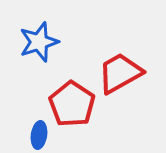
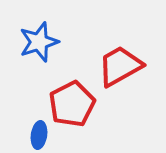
red trapezoid: moved 7 px up
red pentagon: rotated 12 degrees clockwise
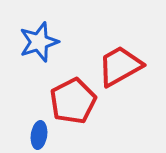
red pentagon: moved 1 px right, 3 px up
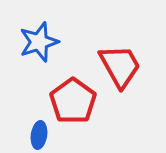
red trapezoid: rotated 90 degrees clockwise
red pentagon: rotated 9 degrees counterclockwise
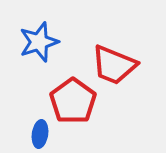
red trapezoid: moved 6 px left, 1 px up; rotated 141 degrees clockwise
blue ellipse: moved 1 px right, 1 px up
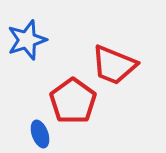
blue star: moved 12 px left, 2 px up
blue ellipse: rotated 28 degrees counterclockwise
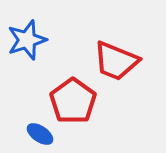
red trapezoid: moved 2 px right, 4 px up
blue ellipse: rotated 36 degrees counterclockwise
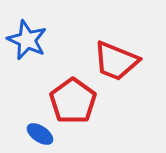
blue star: rotated 30 degrees counterclockwise
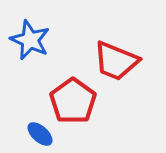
blue star: moved 3 px right
blue ellipse: rotated 8 degrees clockwise
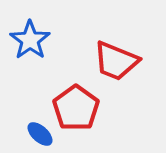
blue star: rotated 12 degrees clockwise
red pentagon: moved 3 px right, 7 px down
